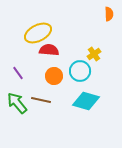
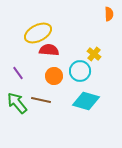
yellow cross: rotated 16 degrees counterclockwise
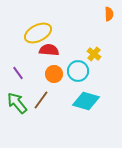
cyan circle: moved 2 px left
orange circle: moved 2 px up
brown line: rotated 66 degrees counterclockwise
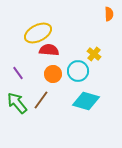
orange circle: moved 1 px left
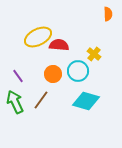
orange semicircle: moved 1 px left
yellow ellipse: moved 4 px down
red semicircle: moved 10 px right, 5 px up
purple line: moved 3 px down
green arrow: moved 2 px left, 1 px up; rotated 15 degrees clockwise
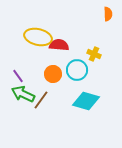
yellow ellipse: rotated 40 degrees clockwise
yellow cross: rotated 16 degrees counterclockwise
cyan circle: moved 1 px left, 1 px up
green arrow: moved 8 px right, 8 px up; rotated 40 degrees counterclockwise
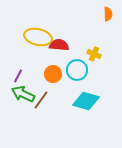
purple line: rotated 64 degrees clockwise
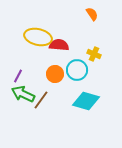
orange semicircle: moved 16 px left; rotated 32 degrees counterclockwise
orange circle: moved 2 px right
